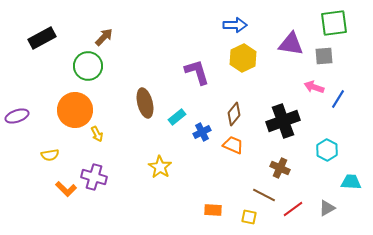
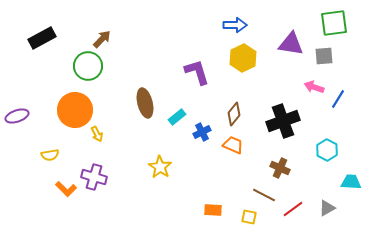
brown arrow: moved 2 px left, 2 px down
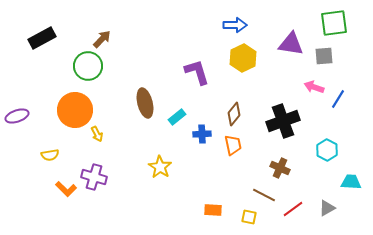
blue cross: moved 2 px down; rotated 24 degrees clockwise
orange trapezoid: rotated 55 degrees clockwise
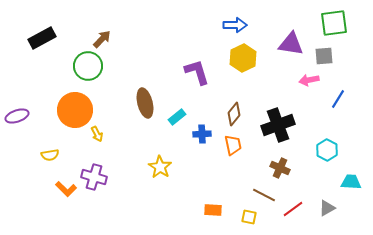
pink arrow: moved 5 px left, 7 px up; rotated 30 degrees counterclockwise
black cross: moved 5 px left, 4 px down
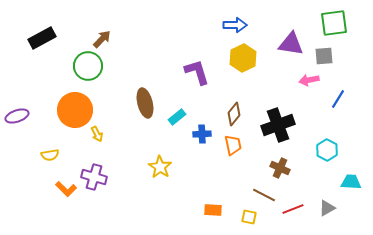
red line: rotated 15 degrees clockwise
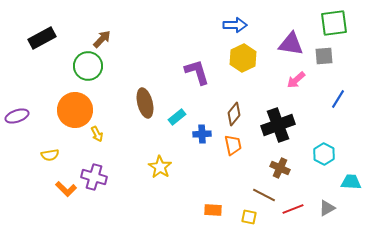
pink arrow: moved 13 px left; rotated 30 degrees counterclockwise
cyan hexagon: moved 3 px left, 4 px down
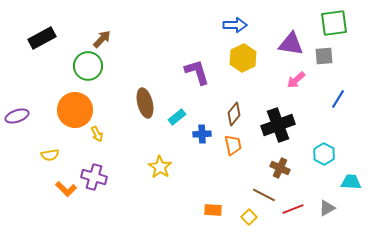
yellow square: rotated 35 degrees clockwise
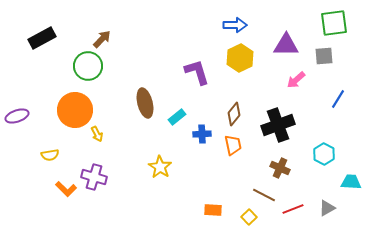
purple triangle: moved 5 px left, 1 px down; rotated 8 degrees counterclockwise
yellow hexagon: moved 3 px left
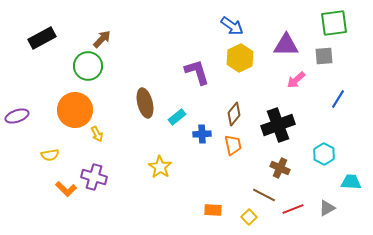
blue arrow: moved 3 px left, 1 px down; rotated 35 degrees clockwise
